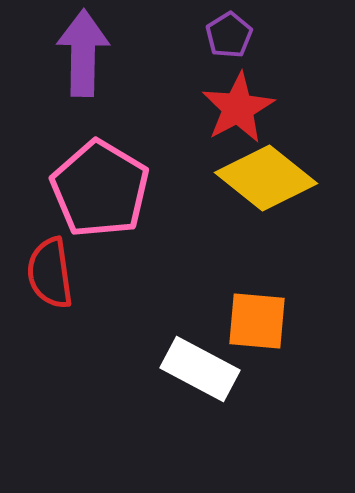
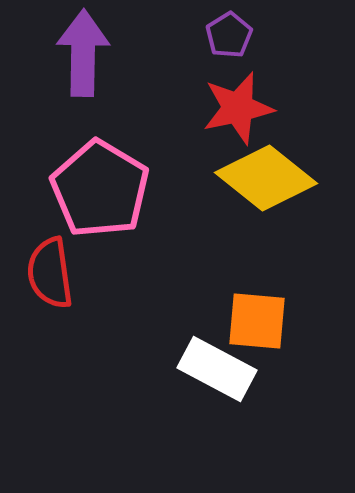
red star: rotated 16 degrees clockwise
white rectangle: moved 17 px right
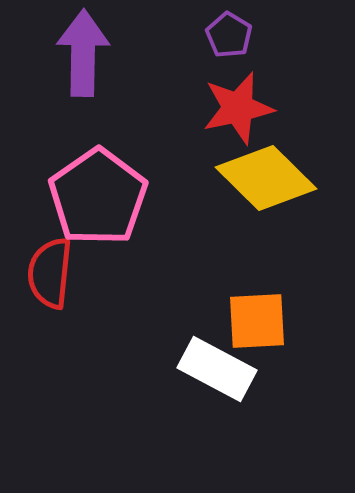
purple pentagon: rotated 9 degrees counterclockwise
yellow diamond: rotated 6 degrees clockwise
pink pentagon: moved 2 px left, 8 px down; rotated 6 degrees clockwise
red semicircle: rotated 14 degrees clockwise
orange square: rotated 8 degrees counterclockwise
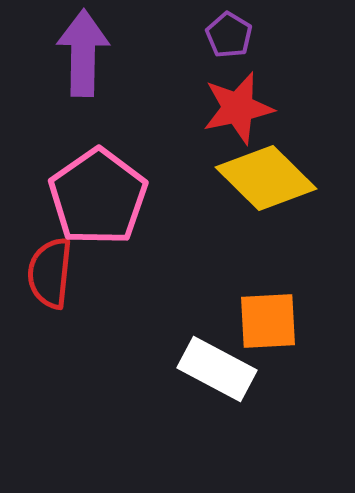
orange square: moved 11 px right
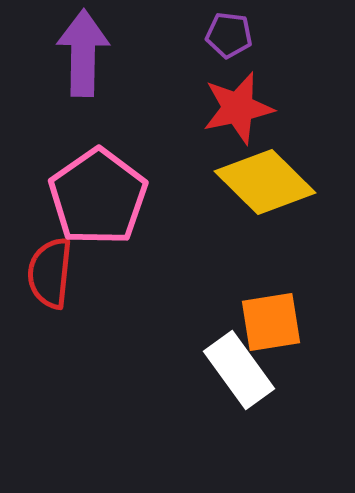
purple pentagon: rotated 24 degrees counterclockwise
yellow diamond: moved 1 px left, 4 px down
orange square: moved 3 px right, 1 px down; rotated 6 degrees counterclockwise
white rectangle: moved 22 px right, 1 px down; rotated 26 degrees clockwise
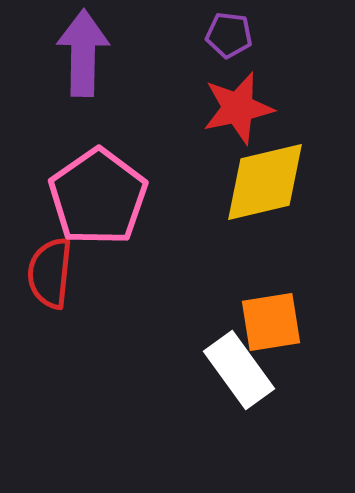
yellow diamond: rotated 58 degrees counterclockwise
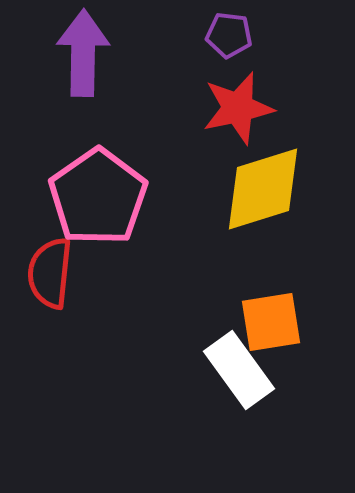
yellow diamond: moved 2 px left, 7 px down; rotated 4 degrees counterclockwise
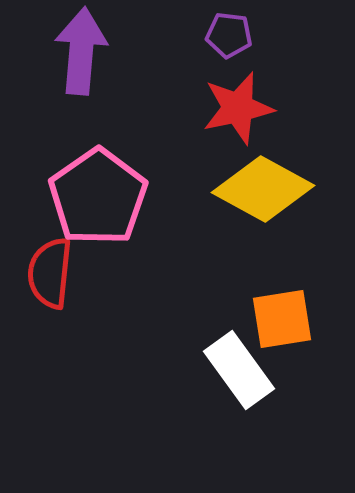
purple arrow: moved 2 px left, 2 px up; rotated 4 degrees clockwise
yellow diamond: rotated 46 degrees clockwise
orange square: moved 11 px right, 3 px up
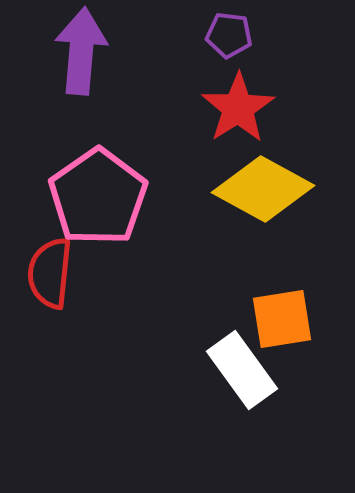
red star: rotated 20 degrees counterclockwise
white rectangle: moved 3 px right
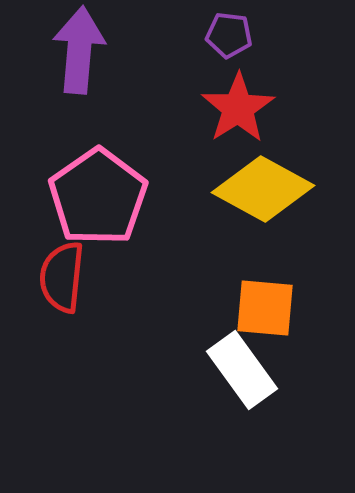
purple arrow: moved 2 px left, 1 px up
red semicircle: moved 12 px right, 4 px down
orange square: moved 17 px left, 11 px up; rotated 14 degrees clockwise
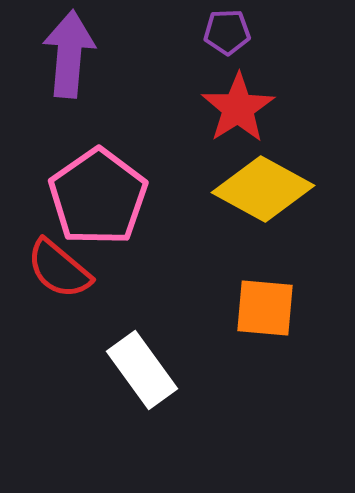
purple pentagon: moved 2 px left, 3 px up; rotated 9 degrees counterclockwise
purple arrow: moved 10 px left, 4 px down
red semicircle: moved 3 px left, 8 px up; rotated 56 degrees counterclockwise
white rectangle: moved 100 px left
